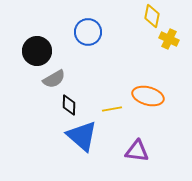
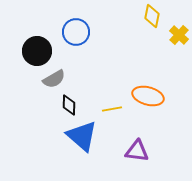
blue circle: moved 12 px left
yellow cross: moved 10 px right, 4 px up; rotated 18 degrees clockwise
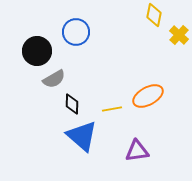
yellow diamond: moved 2 px right, 1 px up
orange ellipse: rotated 44 degrees counterclockwise
black diamond: moved 3 px right, 1 px up
purple triangle: rotated 15 degrees counterclockwise
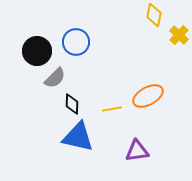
blue circle: moved 10 px down
gray semicircle: moved 1 px right, 1 px up; rotated 15 degrees counterclockwise
blue triangle: moved 4 px left, 1 px down; rotated 28 degrees counterclockwise
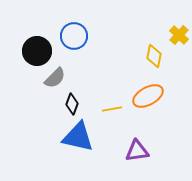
yellow diamond: moved 41 px down
blue circle: moved 2 px left, 6 px up
black diamond: rotated 20 degrees clockwise
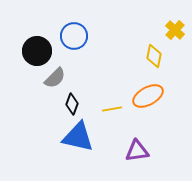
yellow cross: moved 4 px left, 5 px up
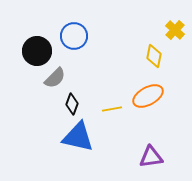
purple triangle: moved 14 px right, 6 px down
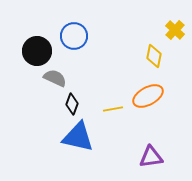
gray semicircle: rotated 110 degrees counterclockwise
yellow line: moved 1 px right
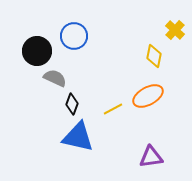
yellow line: rotated 18 degrees counterclockwise
